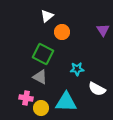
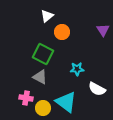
cyan triangle: rotated 35 degrees clockwise
yellow circle: moved 2 px right
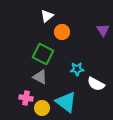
white semicircle: moved 1 px left, 5 px up
yellow circle: moved 1 px left
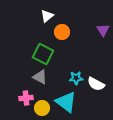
cyan star: moved 1 px left, 9 px down
pink cross: rotated 16 degrees counterclockwise
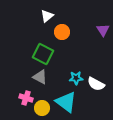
pink cross: rotated 24 degrees clockwise
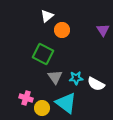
orange circle: moved 2 px up
gray triangle: moved 15 px right; rotated 28 degrees clockwise
cyan triangle: moved 1 px down
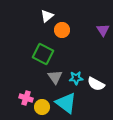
yellow circle: moved 1 px up
